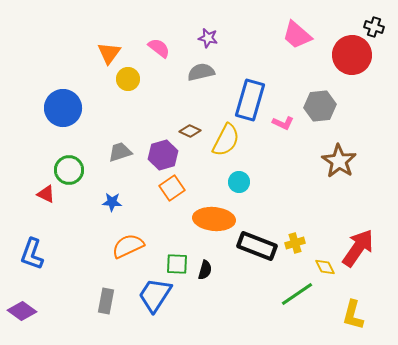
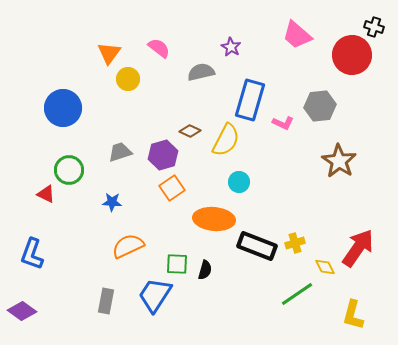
purple star: moved 23 px right, 9 px down; rotated 18 degrees clockwise
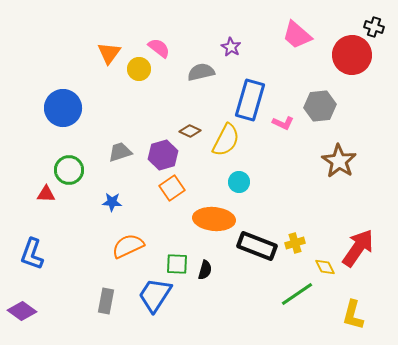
yellow circle: moved 11 px right, 10 px up
red triangle: rotated 24 degrees counterclockwise
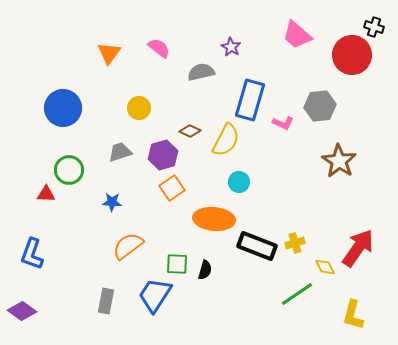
yellow circle: moved 39 px down
orange semicircle: rotated 12 degrees counterclockwise
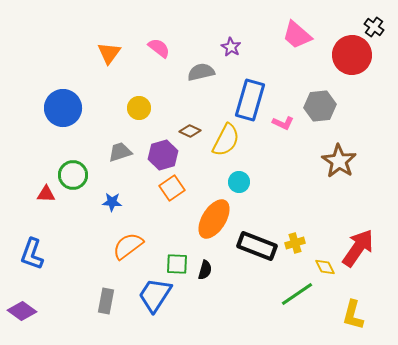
black cross: rotated 18 degrees clockwise
green circle: moved 4 px right, 5 px down
orange ellipse: rotated 63 degrees counterclockwise
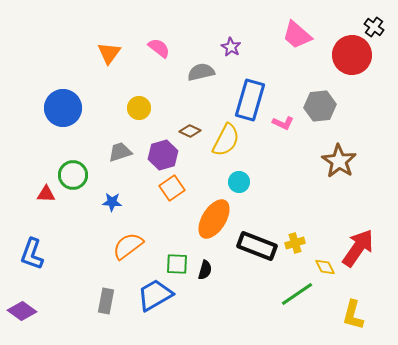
blue trapezoid: rotated 27 degrees clockwise
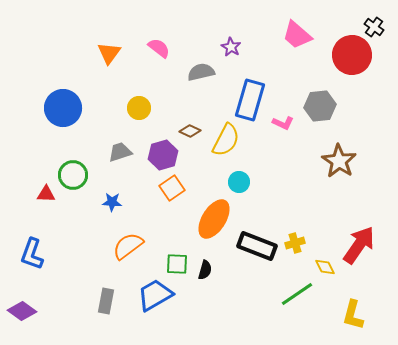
red arrow: moved 1 px right, 3 px up
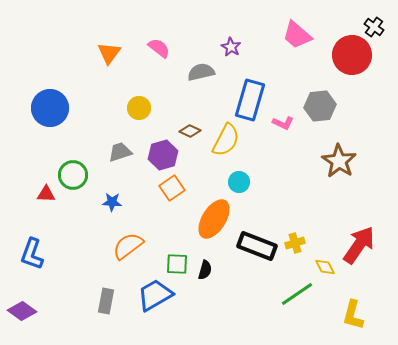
blue circle: moved 13 px left
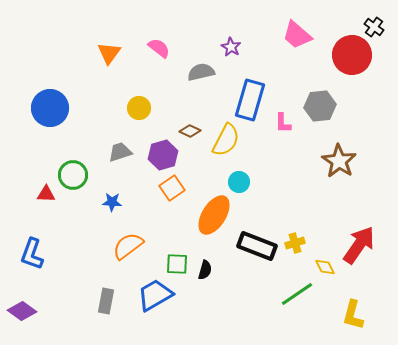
pink L-shape: rotated 65 degrees clockwise
orange ellipse: moved 4 px up
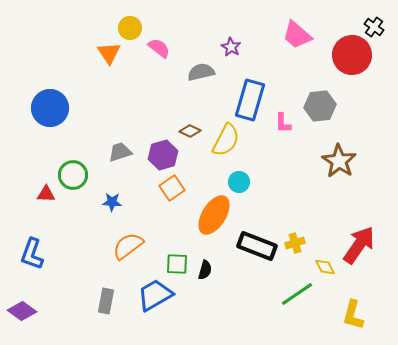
orange triangle: rotated 10 degrees counterclockwise
yellow circle: moved 9 px left, 80 px up
